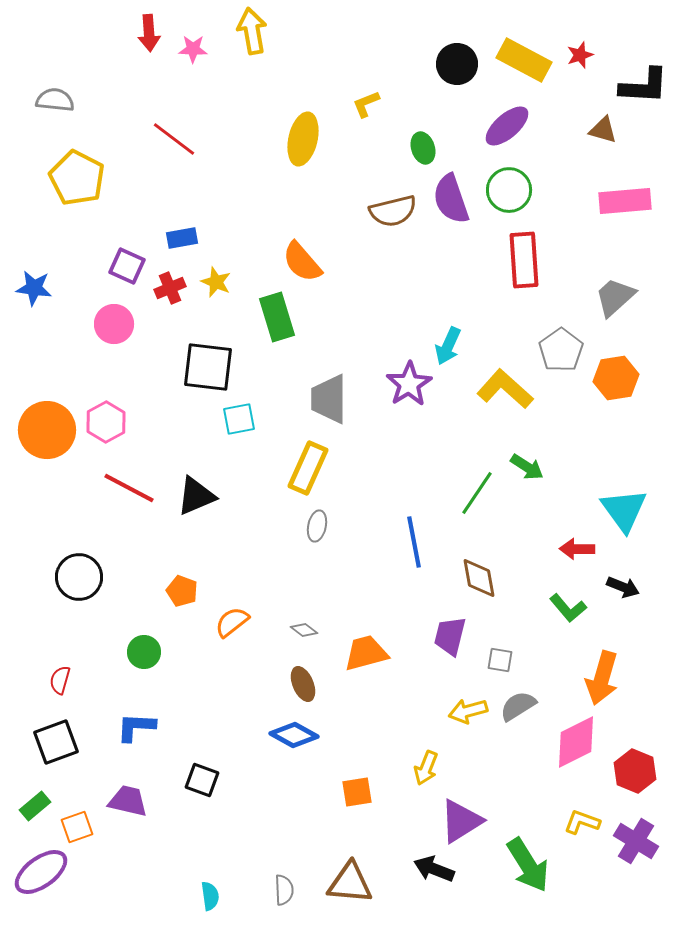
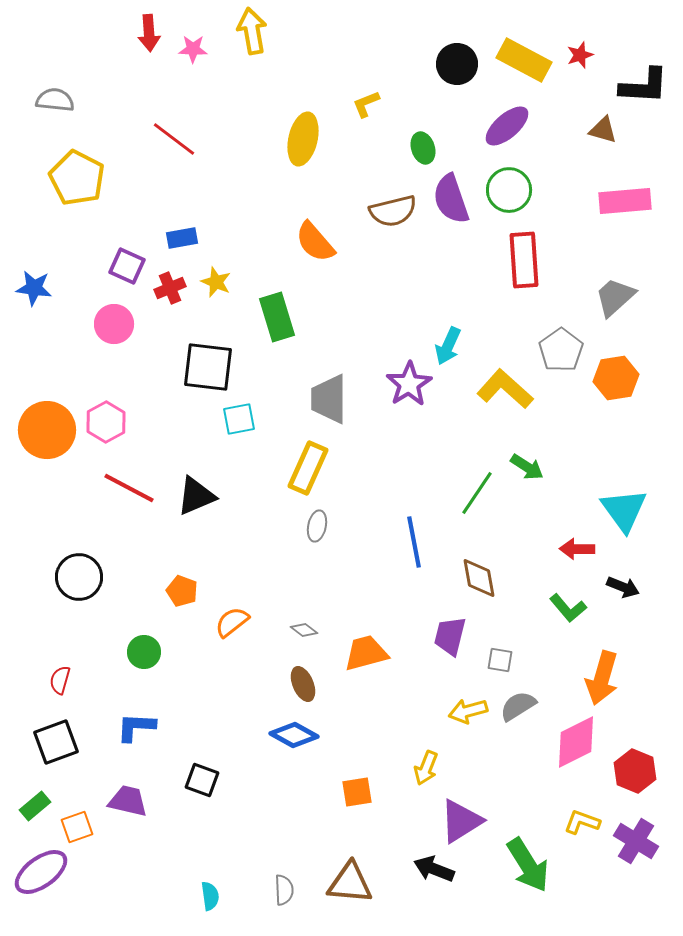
orange semicircle at (302, 262): moved 13 px right, 20 px up
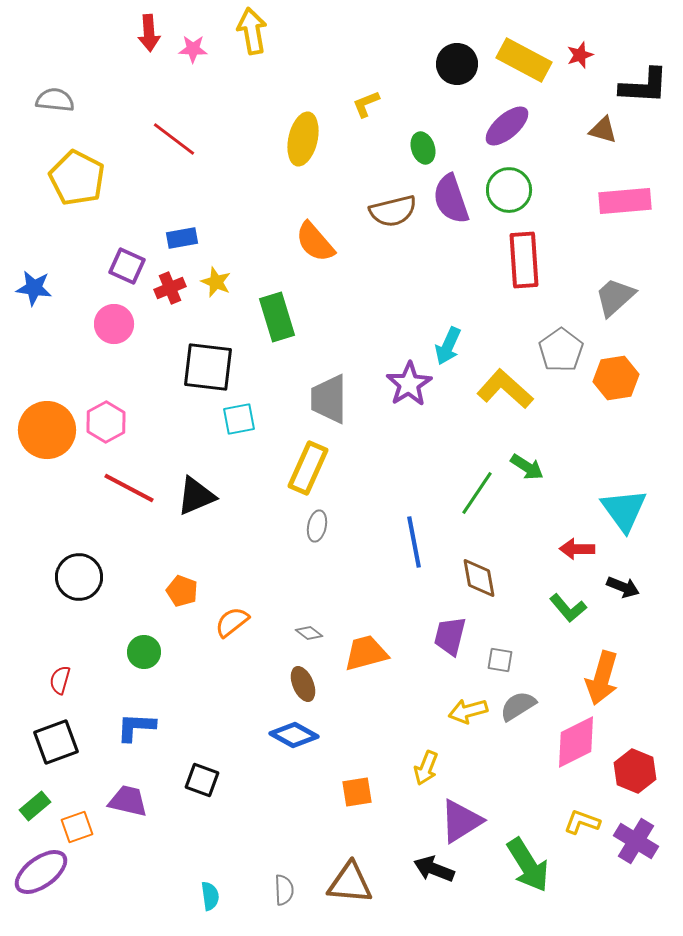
gray diamond at (304, 630): moved 5 px right, 3 px down
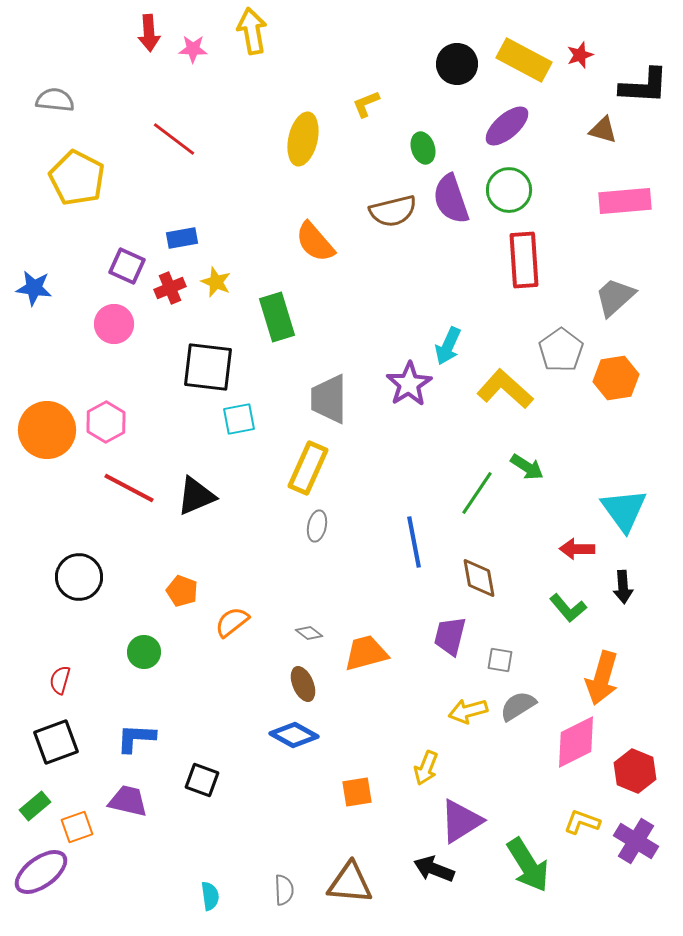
black arrow at (623, 587): rotated 64 degrees clockwise
blue L-shape at (136, 727): moved 11 px down
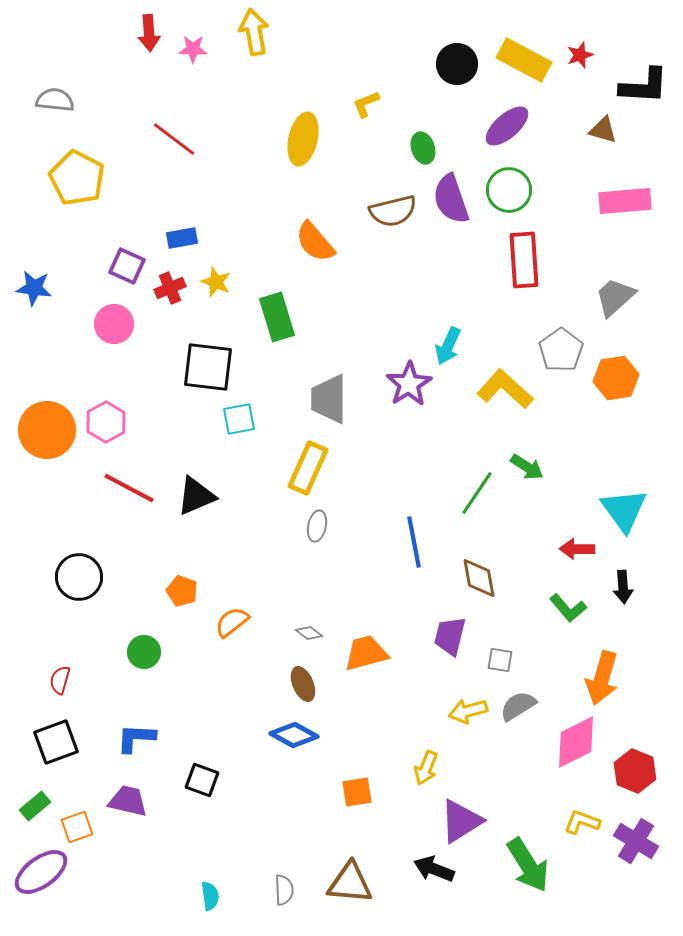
yellow arrow at (252, 31): moved 2 px right, 1 px down
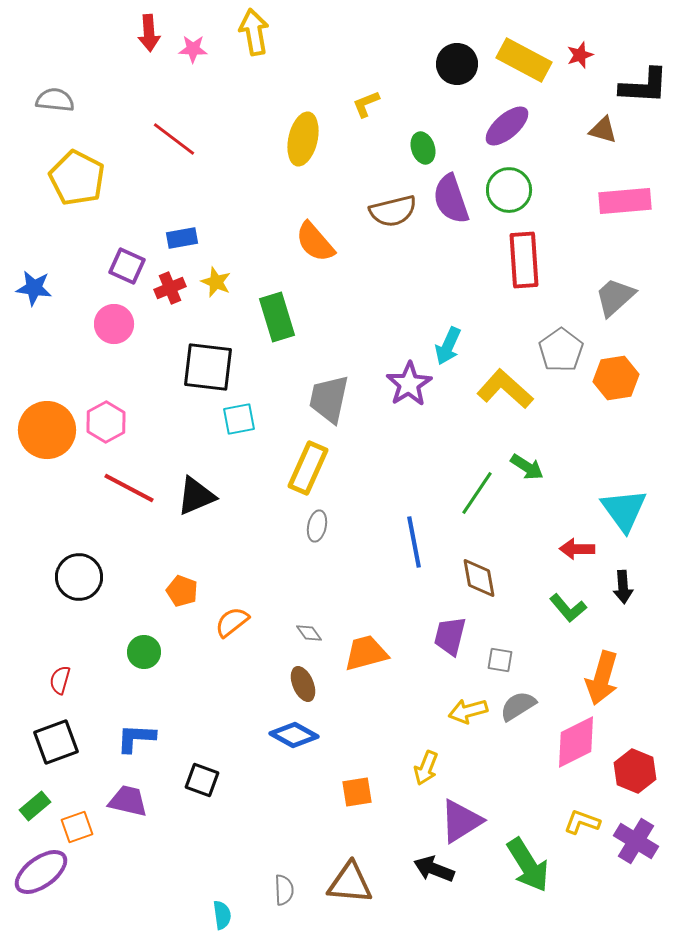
gray trapezoid at (329, 399): rotated 12 degrees clockwise
gray diamond at (309, 633): rotated 16 degrees clockwise
cyan semicircle at (210, 896): moved 12 px right, 19 px down
